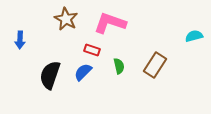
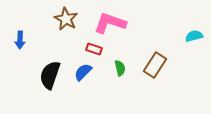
red rectangle: moved 2 px right, 1 px up
green semicircle: moved 1 px right, 2 px down
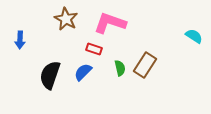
cyan semicircle: rotated 48 degrees clockwise
brown rectangle: moved 10 px left
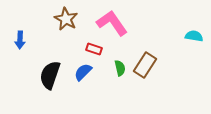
pink L-shape: moved 2 px right; rotated 36 degrees clockwise
cyan semicircle: rotated 24 degrees counterclockwise
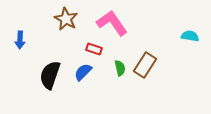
cyan semicircle: moved 4 px left
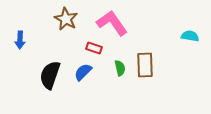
red rectangle: moved 1 px up
brown rectangle: rotated 35 degrees counterclockwise
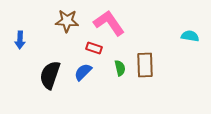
brown star: moved 1 px right, 2 px down; rotated 25 degrees counterclockwise
pink L-shape: moved 3 px left
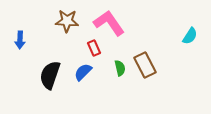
cyan semicircle: rotated 114 degrees clockwise
red rectangle: rotated 49 degrees clockwise
brown rectangle: rotated 25 degrees counterclockwise
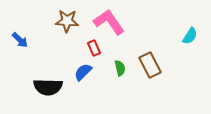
pink L-shape: moved 1 px up
blue arrow: rotated 48 degrees counterclockwise
brown rectangle: moved 5 px right
black semicircle: moved 2 px left, 12 px down; rotated 108 degrees counterclockwise
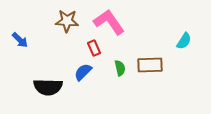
cyan semicircle: moved 6 px left, 5 px down
brown rectangle: rotated 65 degrees counterclockwise
